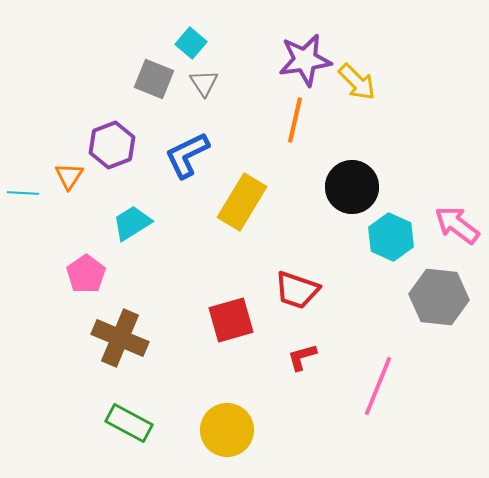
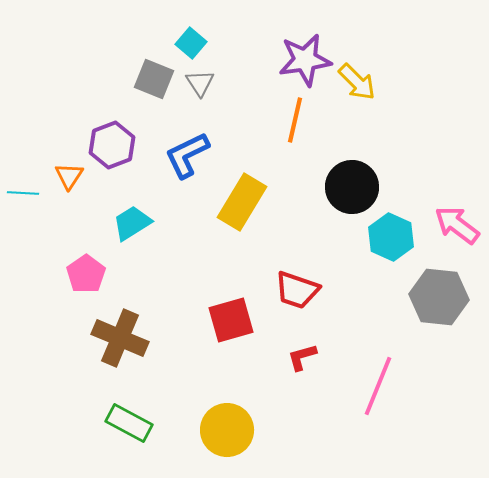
gray triangle: moved 4 px left
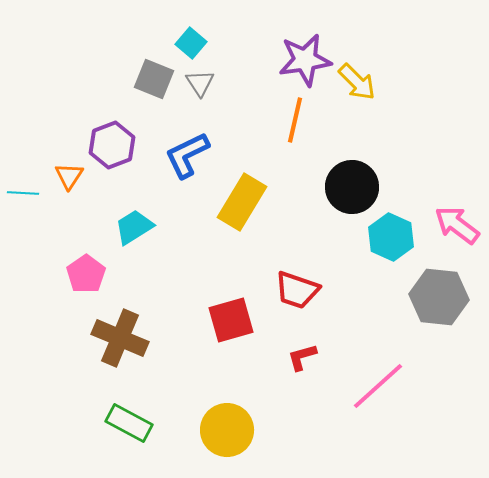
cyan trapezoid: moved 2 px right, 4 px down
pink line: rotated 26 degrees clockwise
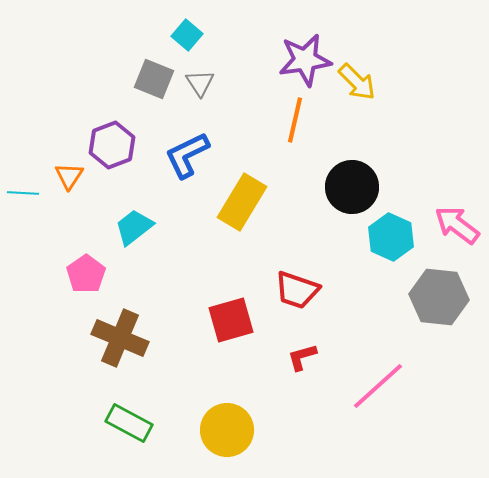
cyan square: moved 4 px left, 8 px up
cyan trapezoid: rotated 6 degrees counterclockwise
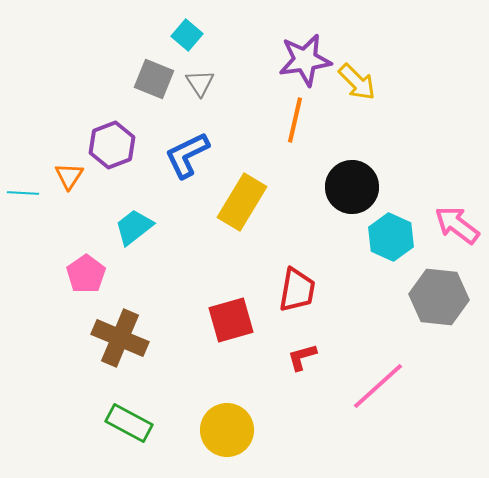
red trapezoid: rotated 99 degrees counterclockwise
